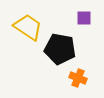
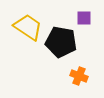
black pentagon: moved 1 px right, 7 px up
orange cross: moved 1 px right, 2 px up
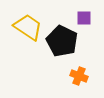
black pentagon: moved 1 px right, 1 px up; rotated 16 degrees clockwise
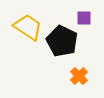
orange cross: rotated 24 degrees clockwise
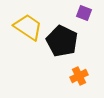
purple square: moved 5 px up; rotated 21 degrees clockwise
orange cross: rotated 18 degrees clockwise
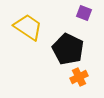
black pentagon: moved 6 px right, 8 px down
orange cross: moved 1 px down
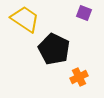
yellow trapezoid: moved 3 px left, 8 px up
black pentagon: moved 14 px left
